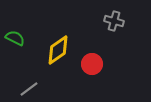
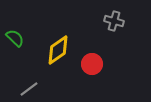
green semicircle: rotated 18 degrees clockwise
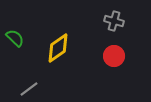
yellow diamond: moved 2 px up
red circle: moved 22 px right, 8 px up
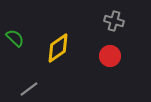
red circle: moved 4 px left
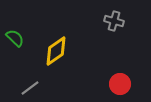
yellow diamond: moved 2 px left, 3 px down
red circle: moved 10 px right, 28 px down
gray line: moved 1 px right, 1 px up
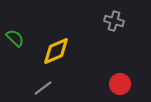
yellow diamond: rotated 12 degrees clockwise
gray line: moved 13 px right
